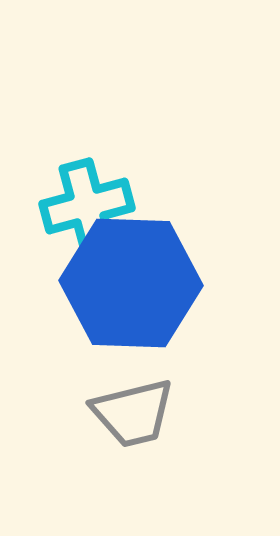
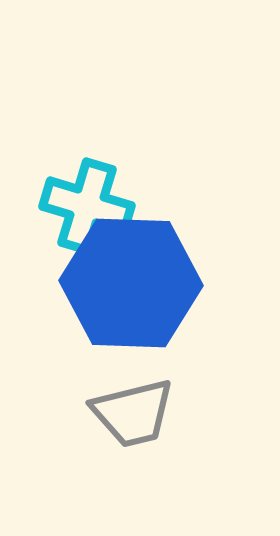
cyan cross: rotated 32 degrees clockwise
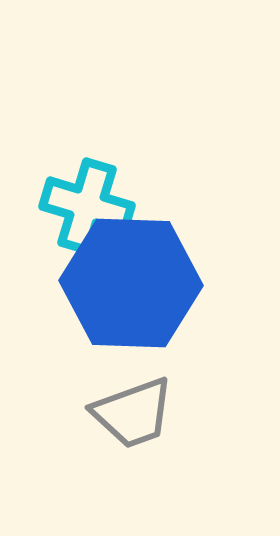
gray trapezoid: rotated 6 degrees counterclockwise
